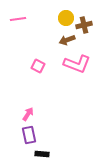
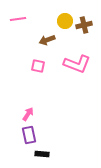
yellow circle: moved 1 px left, 3 px down
brown arrow: moved 20 px left
pink square: rotated 16 degrees counterclockwise
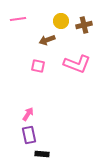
yellow circle: moved 4 px left
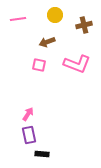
yellow circle: moved 6 px left, 6 px up
brown arrow: moved 2 px down
pink square: moved 1 px right, 1 px up
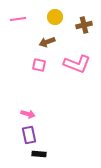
yellow circle: moved 2 px down
pink arrow: rotated 72 degrees clockwise
black rectangle: moved 3 px left
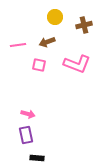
pink line: moved 26 px down
purple rectangle: moved 3 px left
black rectangle: moved 2 px left, 4 px down
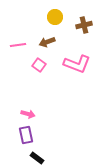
pink square: rotated 24 degrees clockwise
black rectangle: rotated 32 degrees clockwise
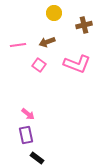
yellow circle: moved 1 px left, 4 px up
pink arrow: rotated 24 degrees clockwise
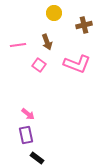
brown arrow: rotated 91 degrees counterclockwise
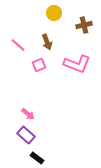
pink line: rotated 49 degrees clockwise
pink square: rotated 32 degrees clockwise
purple rectangle: rotated 36 degrees counterclockwise
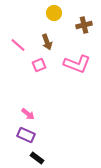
purple rectangle: rotated 18 degrees counterclockwise
